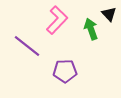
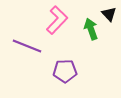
purple line: rotated 16 degrees counterclockwise
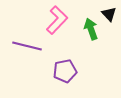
purple line: rotated 8 degrees counterclockwise
purple pentagon: rotated 10 degrees counterclockwise
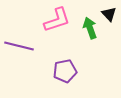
pink L-shape: rotated 28 degrees clockwise
green arrow: moved 1 px left, 1 px up
purple line: moved 8 px left
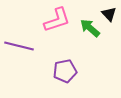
green arrow: rotated 30 degrees counterclockwise
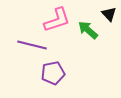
green arrow: moved 2 px left, 2 px down
purple line: moved 13 px right, 1 px up
purple pentagon: moved 12 px left, 2 px down
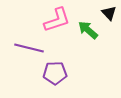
black triangle: moved 1 px up
purple line: moved 3 px left, 3 px down
purple pentagon: moved 2 px right; rotated 10 degrees clockwise
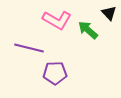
pink L-shape: rotated 48 degrees clockwise
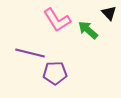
pink L-shape: rotated 28 degrees clockwise
purple line: moved 1 px right, 5 px down
